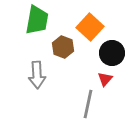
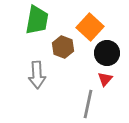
black circle: moved 5 px left
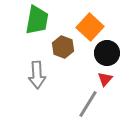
gray line: rotated 20 degrees clockwise
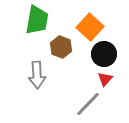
brown hexagon: moved 2 px left
black circle: moved 3 px left, 1 px down
gray line: rotated 12 degrees clockwise
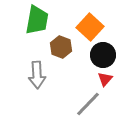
black circle: moved 1 px left, 1 px down
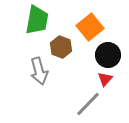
orange square: rotated 8 degrees clockwise
black circle: moved 5 px right
gray arrow: moved 2 px right, 4 px up; rotated 12 degrees counterclockwise
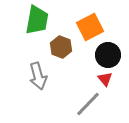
orange square: rotated 12 degrees clockwise
gray arrow: moved 1 px left, 5 px down
red triangle: rotated 21 degrees counterclockwise
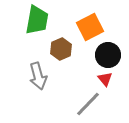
brown hexagon: moved 2 px down; rotated 15 degrees clockwise
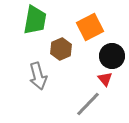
green trapezoid: moved 2 px left
black circle: moved 4 px right, 1 px down
